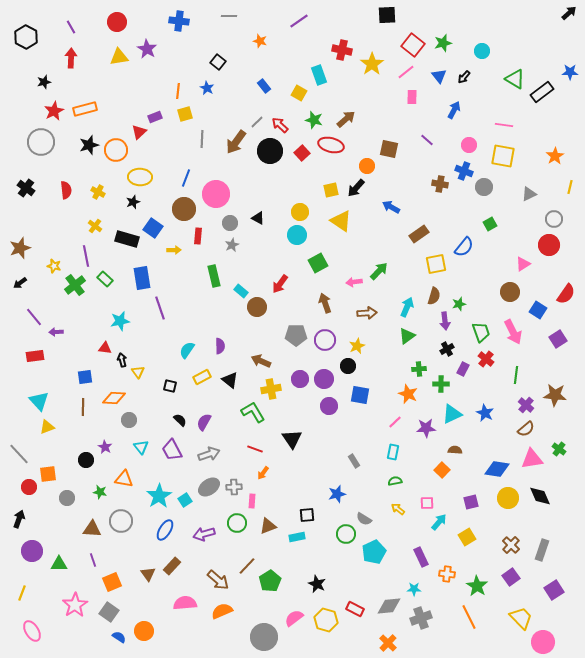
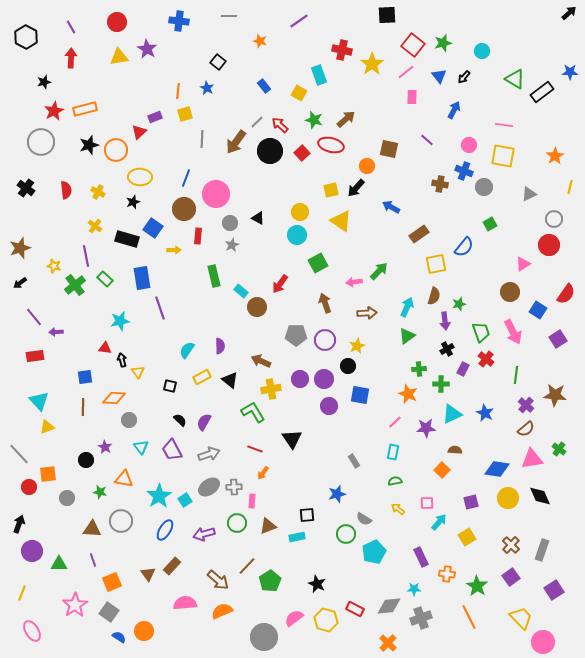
black arrow at (19, 519): moved 5 px down
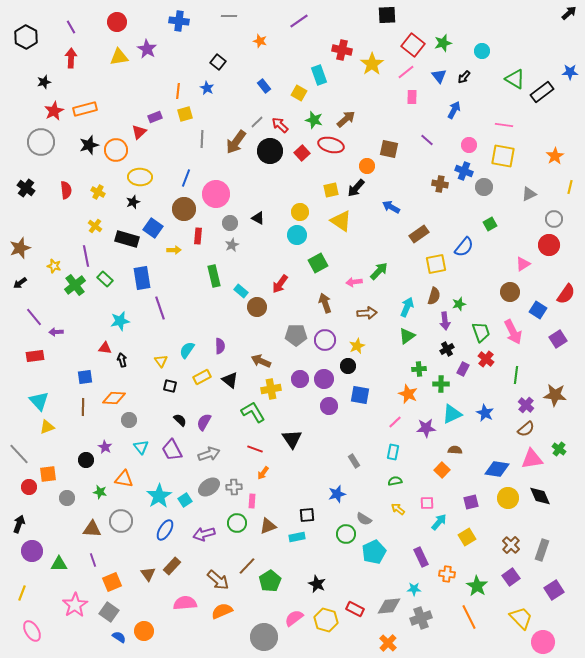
yellow triangle at (138, 372): moved 23 px right, 11 px up
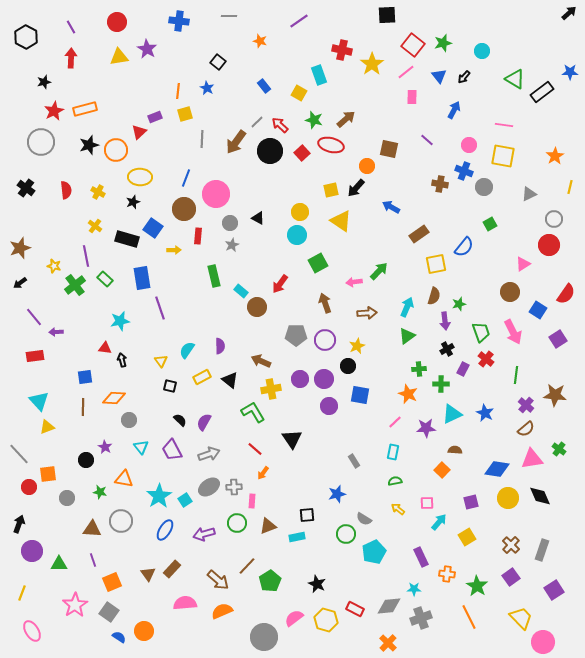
red line at (255, 449): rotated 21 degrees clockwise
brown rectangle at (172, 566): moved 3 px down
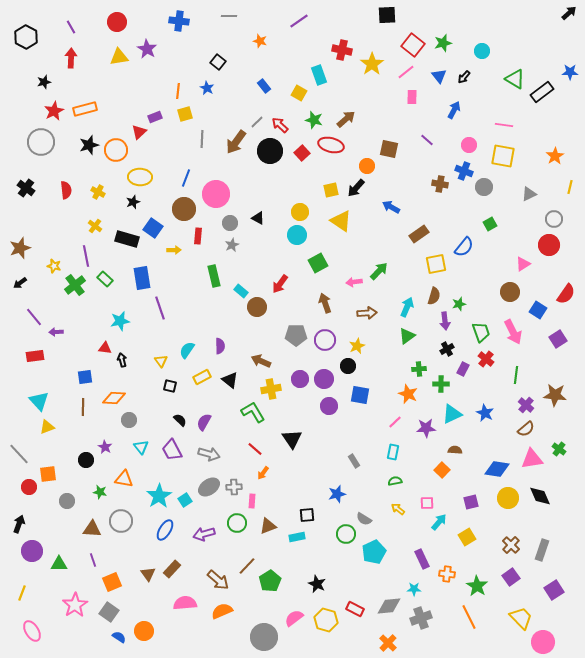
gray arrow at (209, 454): rotated 35 degrees clockwise
gray circle at (67, 498): moved 3 px down
purple rectangle at (421, 557): moved 1 px right, 2 px down
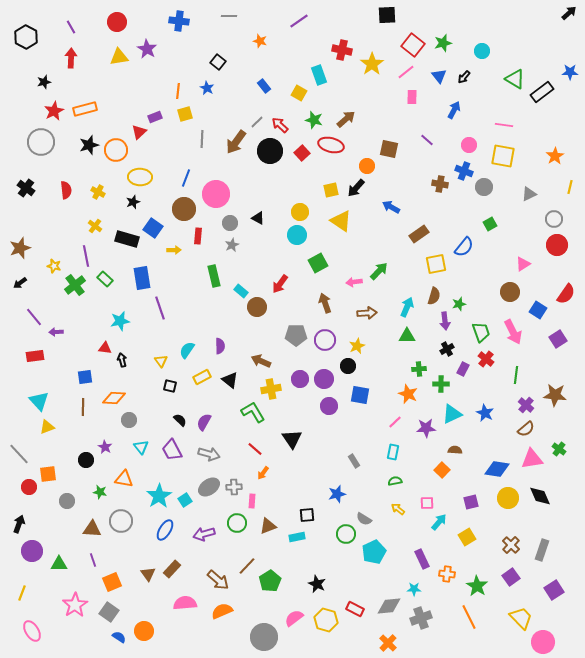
red circle at (549, 245): moved 8 px right
green triangle at (407, 336): rotated 36 degrees clockwise
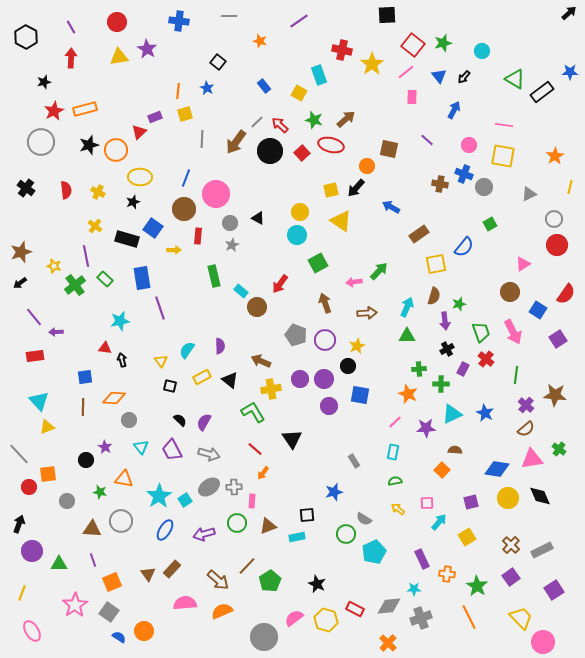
blue cross at (464, 171): moved 3 px down
brown star at (20, 248): moved 1 px right, 4 px down
gray pentagon at (296, 335): rotated 20 degrees clockwise
blue star at (337, 494): moved 3 px left, 2 px up
gray rectangle at (542, 550): rotated 45 degrees clockwise
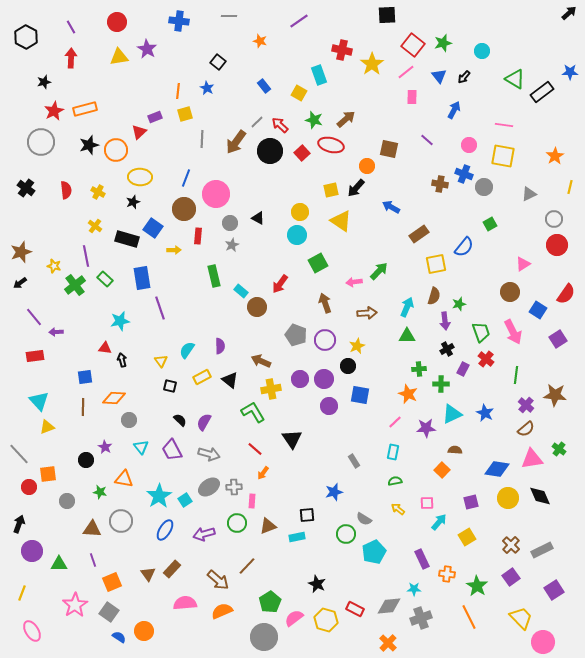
green pentagon at (270, 581): moved 21 px down
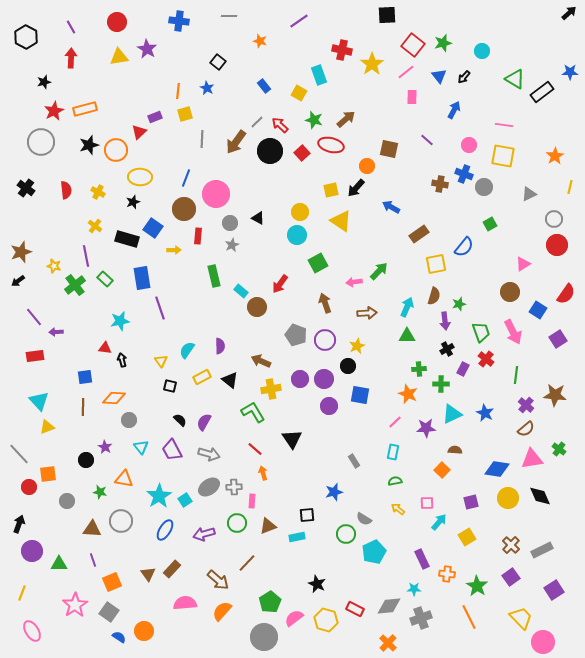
black arrow at (20, 283): moved 2 px left, 2 px up
orange arrow at (263, 473): rotated 128 degrees clockwise
brown line at (247, 566): moved 3 px up
orange semicircle at (222, 611): rotated 25 degrees counterclockwise
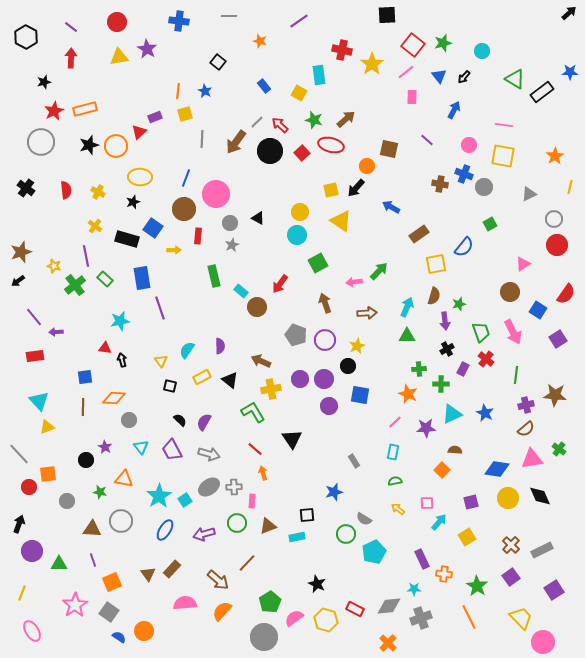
purple line at (71, 27): rotated 24 degrees counterclockwise
cyan rectangle at (319, 75): rotated 12 degrees clockwise
blue star at (207, 88): moved 2 px left, 3 px down
orange circle at (116, 150): moved 4 px up
purple cross at (526, 405): rotated 35 degrees clockwise
orange cross at (447, 574): moved 3 px left
